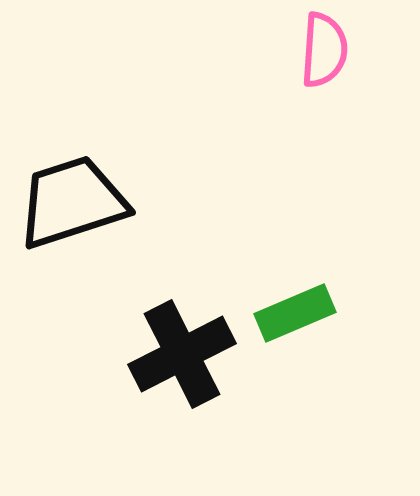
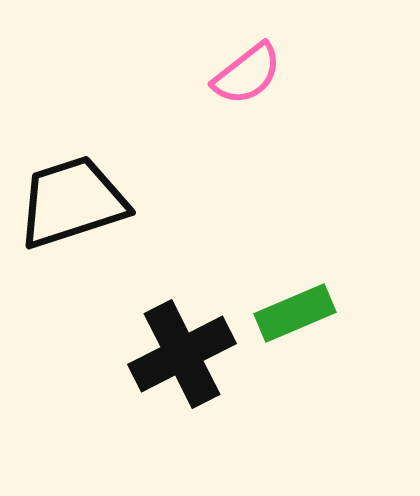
pink semicircle: moved 77 px left, 24 px down; rotated 48 degrees clockwise
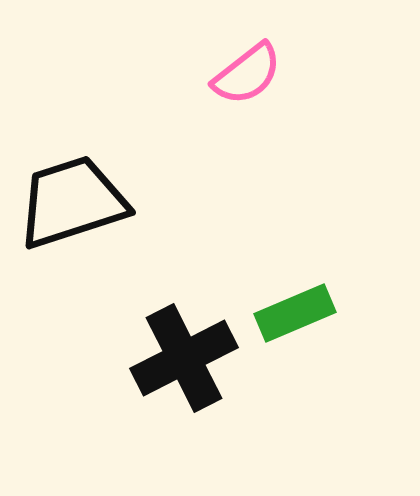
black cross: moved 2 px right, 4 px down
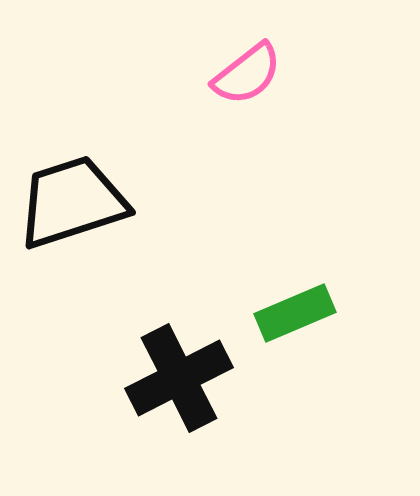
black cross: moved 5 px left, 20 px down
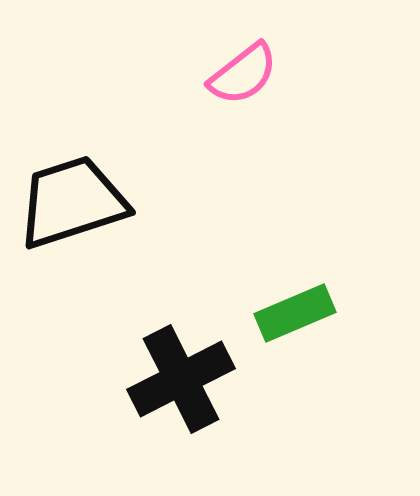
pink semicircle: moved 4 px left
black cross: moved 2 px right, 1 px down
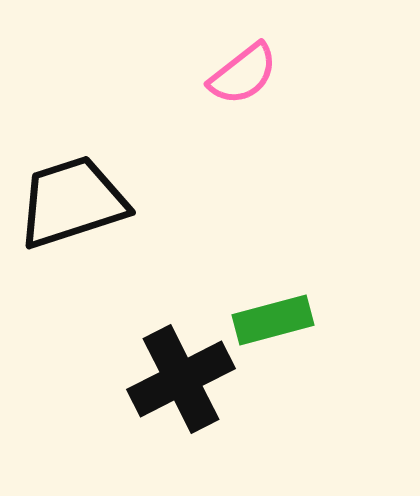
green rectangle: moved 22 px left, 7 px down; rotated 8 degrees clockwise
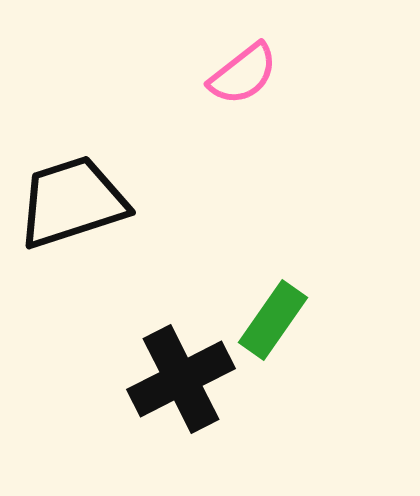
green rectangle: rotated 40 degrees counterclockwise
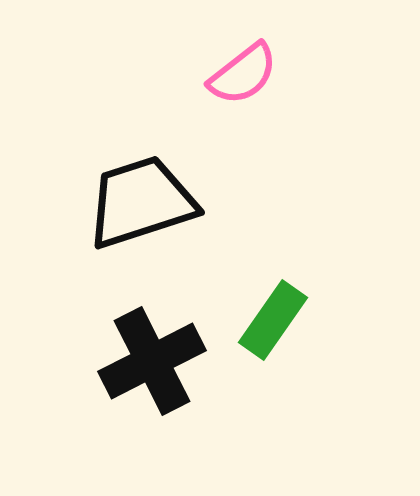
black trapezoid: moved 69 px right
black cross: moved 29 px left, 18 px up
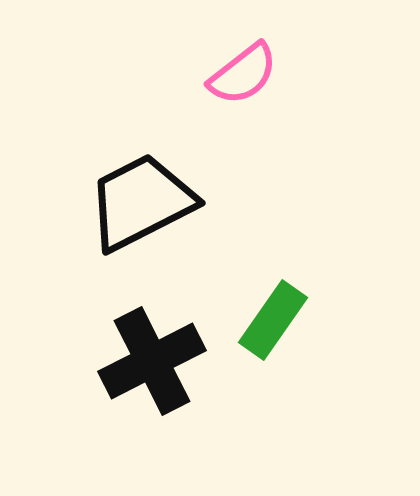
black trapezoid: rotated 9 degrees counterclockwise
